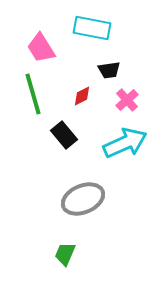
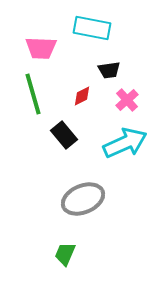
pink trapezoid: rotated 56 degrees counterclockwise
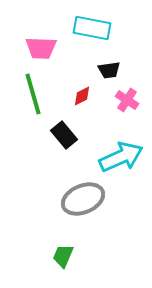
pink cross: rotated 15 degrees counterclockwise
cyan arrow: moved 4 px left, 14 px down
green trapezoid: moved 2 px left, 2 px down
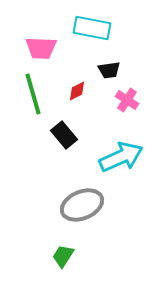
red diamond: moved 5 px left, 5 px up
gray ellipse: moved 1 px left, 6 px down
green trapezoid: rotated 10 degrees clockwise
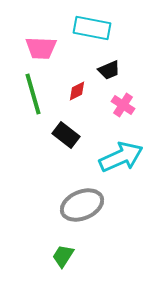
black trapezoid: rotated 15 degrees counterclockwise
pink cross: moved 4 px left, 5 px down
black rectangle: moved 2 px right; rotated 12 degrees counterclockwise
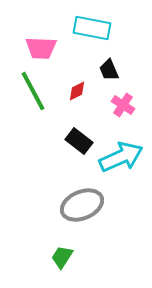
black trapezoid: rotated 90 degrees clockwise
green line: moved 3 px up; rotated 12 degrees counterclockwise
black rectangle: moved 13 px right, 6 px down
green trapezoid: moved 1 px left, 1 px down
